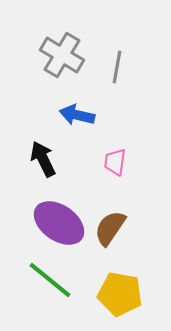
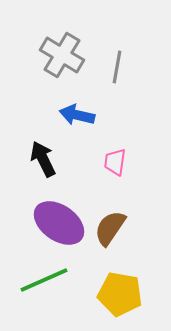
green line: moved 6 px left; rotated 63 degrees counterclockwise
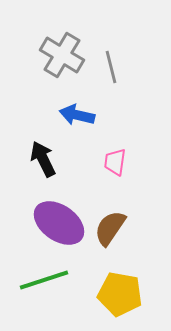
gray line: moved 6 px left; rotated 24 degrees counterclockwise
green line: rotated 6 degrees clockwise
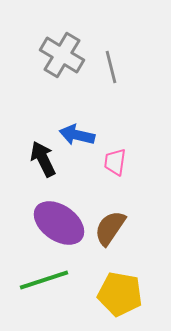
blue arrow: moved 20 px down
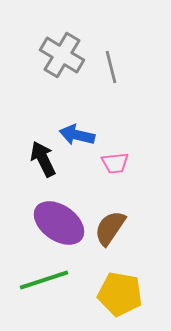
pink trapezoid: moved 1 px down; rotated 104 degrees counterclockwise
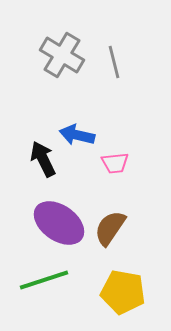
gray line: moved 3 px right, 5 px up
yellow pentagon: moved 3 px right, 2 px up
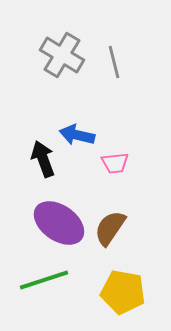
black arrow: rotated 6 degrees clockwise
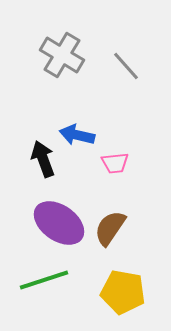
gray line: moved 12 px right, 4 px down; rotated 28 degrees counterclockwise
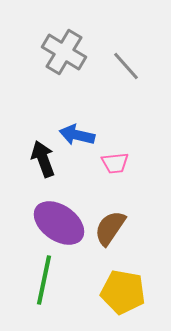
gray cross: moved 2 px right, 3 px up
green line: rotated 60 degrees counterclockwise
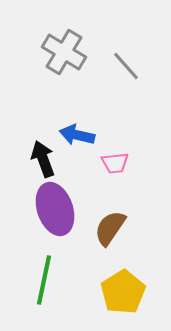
purple ellipse: moved 4 px left, 14 px up; rotated 36 degrees clockwise
yellow pentagon: rotated 30 degrees clockwise
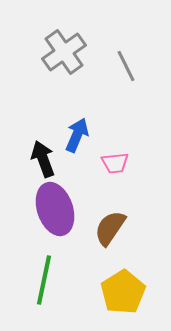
gray cross: rotated 24 degrees clockwise
gray line: rotated 16 degrees clockwise
blue arrow: rotated 100 degrees clockwise
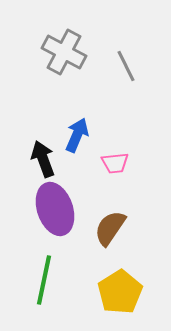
gray cross: rotated 27 degrees counterclockwise
yellow pentagon: moved 3 px left
